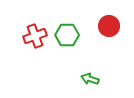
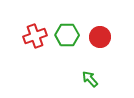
red circle: moved 9 px left, 11 px down
green arrow: rotated 30 degrees clockwise
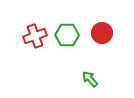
red circle: moved 2 px right, 4 px up
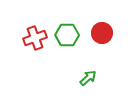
red cross: moved 2 px down
green arrow: moved 2 px left, 1 px up; rotated 90 degrees clockwise
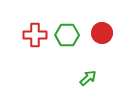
red cross: moved 3 px up; rotated 20 degrees clockwise
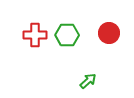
red circle: moved 7 px right
green arrow: moved 3 px down
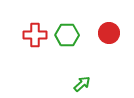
green arrow: moved 6 px left, 3 px down
